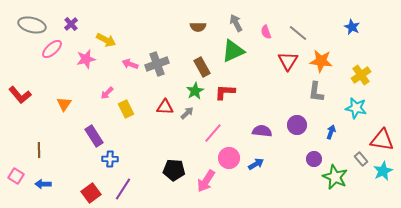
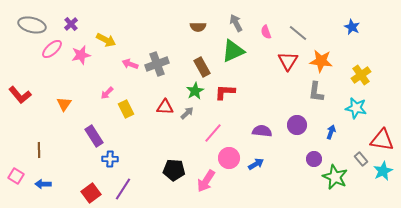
pink star at (86, 59): moved 5 px left, 4 px up
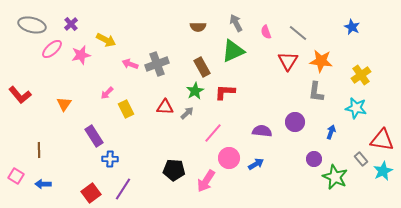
purple circle at (297, 125): moved 2 px left, 3 px up
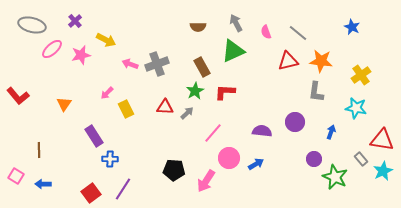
purple cross at (71, 24): moved 4 px right, 3 px up
red triangle at (288, 61): rotated 45 degrees clockwise
red L-shape at (20, 95): moved 2 px left, 1 px down
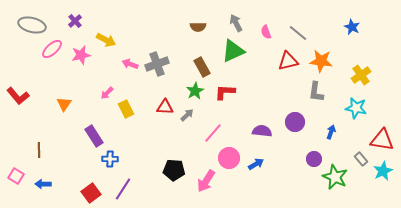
gray arrow at (187, 113): moved 2 px down
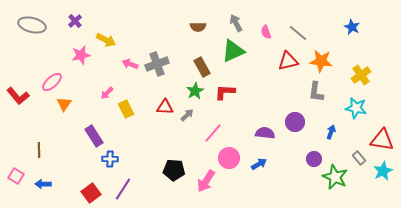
pink ellipse at (52, 49): moved 33 px down
purple semicircle at (262, 131): moved 3 px right, 2 px down
gray rectangle at (361, 159): moved 2 px left, 1 px up
blue arrow at (256, 164): moved 3 px right
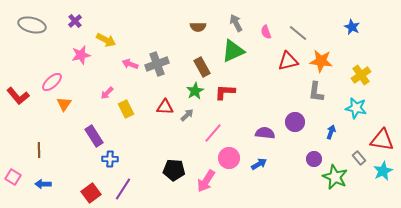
pink square at (16, 176): moved 3 px left, 1 px down
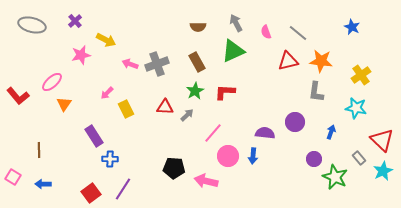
brown rectangle at (202, 67): moved 5 px left, 5 px up
red triangle at (382, 140): rotated 35 degrees clockwise
pink circle at (229, 158): moved 1 px left, 2 px up
blue arrow at (259, 164): moved 6 px left, 8 px up; rotated 126 degrees clockwise
black pentagon at (174, 170): moved 2 px up
pink arrow at (206, 181): rotated 70 degrees clockwise
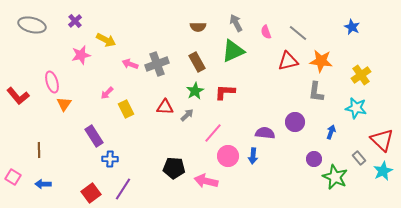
pink ellipse at (52, 82): rotated 65 degrees counterclockwise
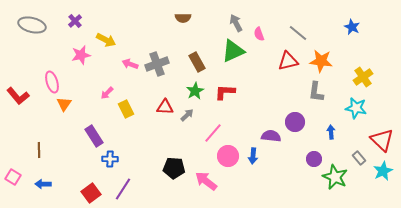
brown semicircle at (198, 27): moved 15 px left, 9 px up
pink semicircle at (266, 32): moved 7 px left, 2 px down
yellow cross at (361, 75): moved 2 px right, 2 px down
blue arrow at (331, 132): rotated 24 degrees counterclockwise
purple semicircle at (265, 133): moved 6 px right, 3 px down
pink arrow at (206, 181): rotated 25 degrees clockwise
